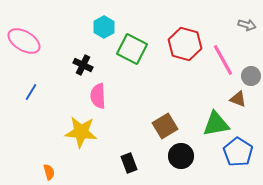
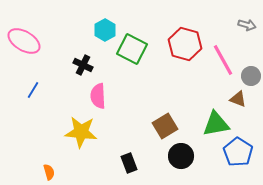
cyan hexagon: moved 1 px right, 3 px down
blue line: moved 2 px right, 2 px up
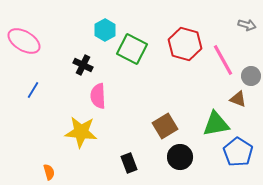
black circle: moved 1 px left, 1 px down
